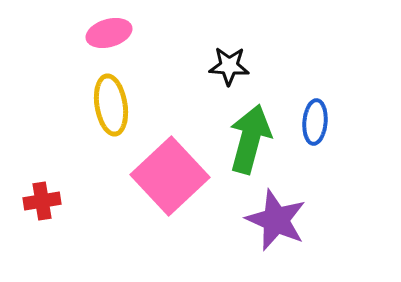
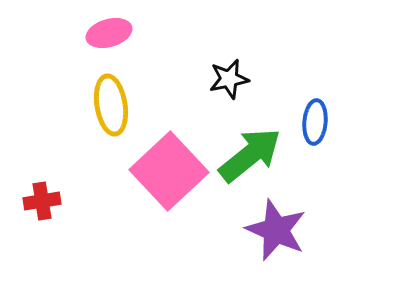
black star: moved 13 px down; rotated 15 degrees counterclockwise
green arrow: moved 16 px down; rotated 36 degrees clockwise
pink square: moved 1 px left, 5 px up
purple star: moved 10 px down
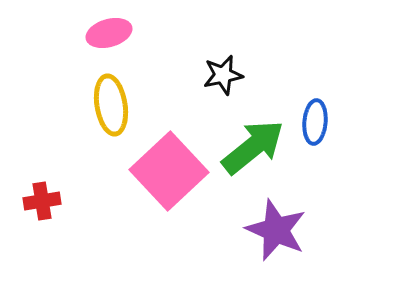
black star: moved 6 px left, 4 px up
green arrow: moved 3 px right, 8 px up
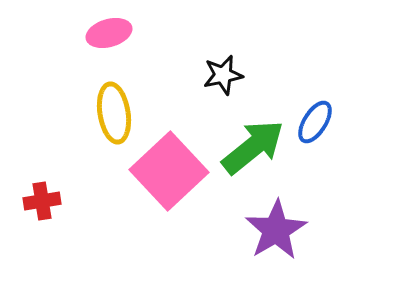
yellow ellipse: moved 3 px right, 8 px down
blue ellipse: rotated 27 degrees clockwise
purple star: rotated 18 degrees clockwise
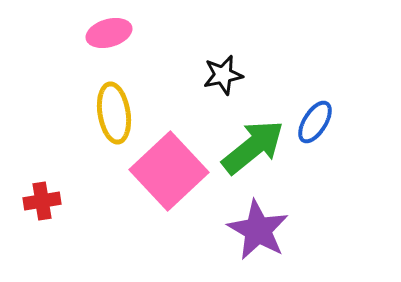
purple star: moved 18 px left; rotated 12 degrees counterclockwise
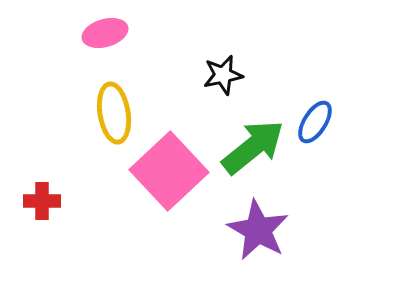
pink ellipse: moved 4 px left
red cross: rotated 9 degrees clockwise
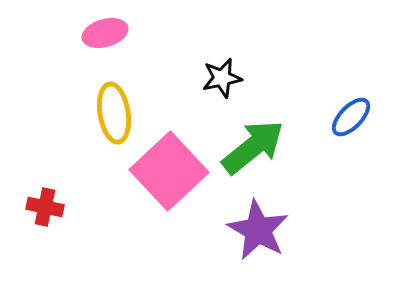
black star: moved 1 px left, 3 px down
blue ellipse: moved 36 px right, 5 px up; rotated 12 degrees clockwise
red cross: moved 3 px right, 6 px down; rotated 12 degrees clockwise
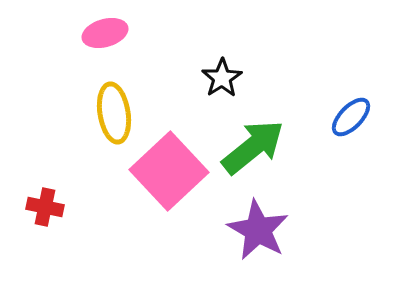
black star: rotated 21 degrees counterclockwise
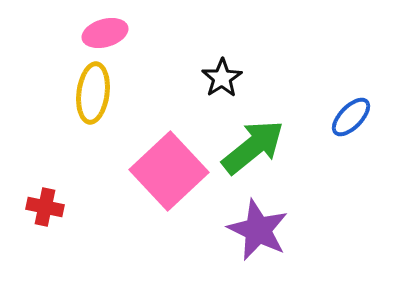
yellow ellipse: moved 21 px left, 20 px up; rotated 16 degrees clockwise
purple star: rotated 4 degrees counterclockwise
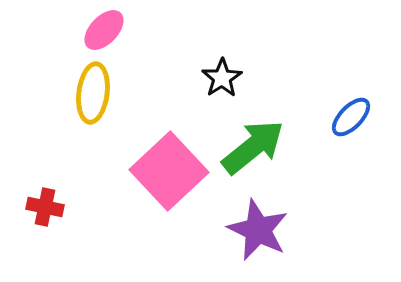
pink ellipse: moved 1 px left, 3 px up; rotated 30 degrees counterclockwise
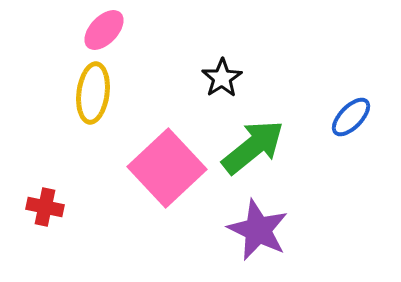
pink square: moved 2 px left, 3 px up
